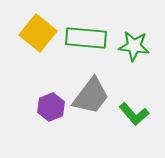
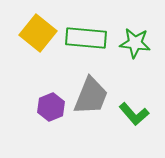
green star: moved 1 px right, 3 px up
gray trapezoid: rotated 15 degrees counterclockwise
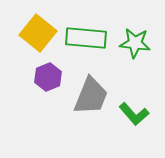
purple hexagon: moved 3 px left, 30 px up
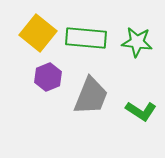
green star: moved 2 px right, 1 px up
green L-shape: moved 7 px right, 3 px up; rotated 16 degrees counterclockwise
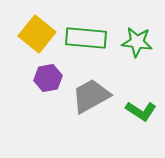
yellow square: moved 1 px left, 1 px down
purple hexagon: moved 1 px down; rotated 12 degrees clockwise
gray trapezoid: rotated 141 degrees counterclockwise
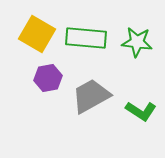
yellow square: rotated 9 degrees counterclockwise
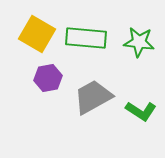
green star: moved 2 px right
gray trapezoid: moved 2 px right, 1 px down
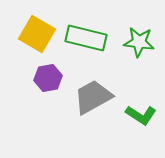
green rectangle: rotated 9 degrees clockwise
green L-shape: moved 4 px down
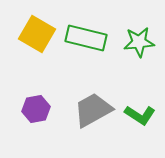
green star: rotated 12 degrees counterclockwise
purple hexagon: moved 12 px left, 31 px down
gray trapezoid: moved 13 px down
green L-shape: moved 1 px left
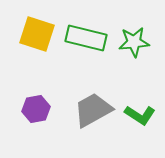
yellow square: rotated 12 degrees counterclockwise
green star: moved 5 px left
